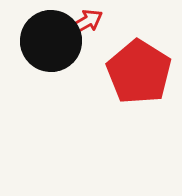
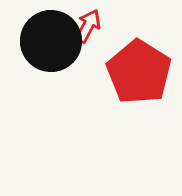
red arrow: moved 2 px right, 4 px down; rotated 32 degrees counterclockwise
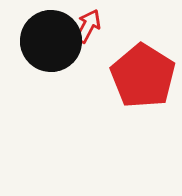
red pentagon: moved 4 px right, 4 px down
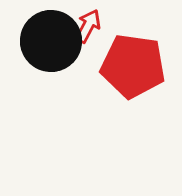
red pentagon: moved 10 px left, 10 px up; rotated 24 degrees counterclockwise
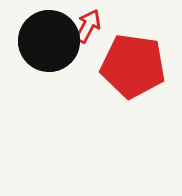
black circle: moved 2 px left
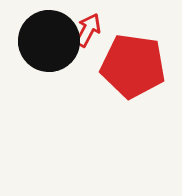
red arrow: moved 4 px down
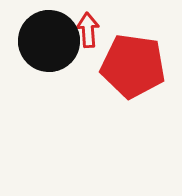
red arrow: rotated 32 degrees counterclockwise
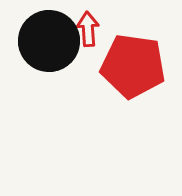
red arrow: moved 1 px up
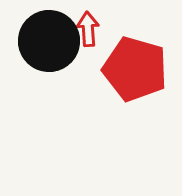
red pentagon: moved 2 px right, 3 px down; rotated 8 degrees clockwise
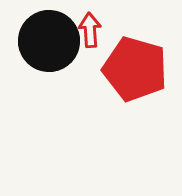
red arrow: moved 2 px right, 1 px down
